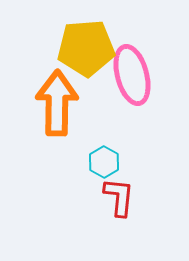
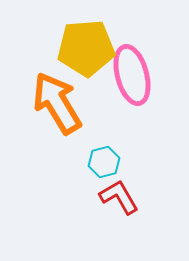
orange arrow: rotated 32 degrees counterclockwise
cyan hexagon: rotated 16 degrees clockwise
red L-shape: rotated 36 degrees counterclockwise
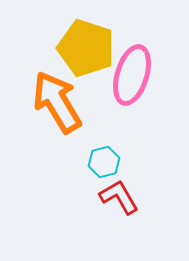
yellow pentagon: rotated 22 degrees clockwise
pink ellipse: rotated 32 degrees clockwise
orange arrow: moved 1 px up
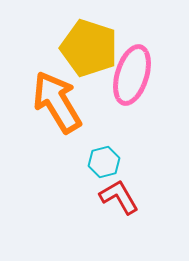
yellow pentagon: moved 3 px right
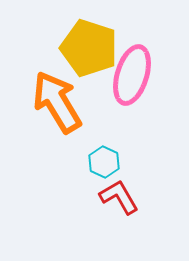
cyan hexagon: rotated 20 degrees counterclockwise
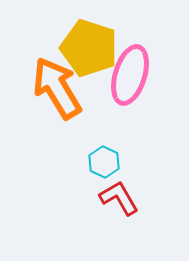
pink ellipse: moved 2 px left
orange arrow: moved 14 px up
red L-shape: moved 1 px down
